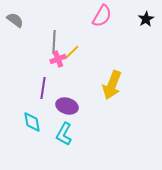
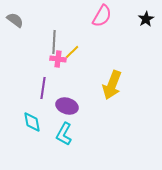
pink cross: rotated 28 degrees clockwise
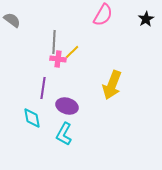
pink semicircle: moved 1 px right, 1 px up
gray semicircle: moved 3 px left
cyan diamond: moved 4 px up
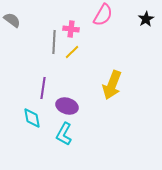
pink cross: moved 13 px right, 30 px up
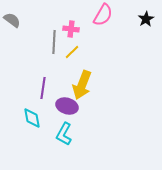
yellow arrow: moved 30 px left
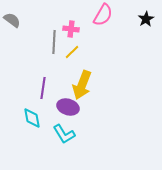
purple ellipse: moved 1 px right, 1 px down
cyan L-shape: rotated 60 degrees counterclockwise
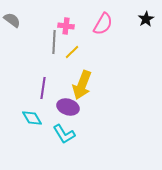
pink semicircle: moved 9 px down
pink cross: moved 5 px left, 3 px up
cyan diamond: rotated 20 degrees counterclockwise
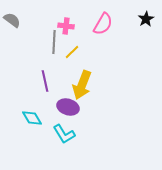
purple line: moved 2 px right, 7 px up; rotated 20 degrees counterclockwise
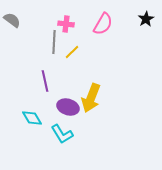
pink cross: moved 2 px up
yellow arrow: moved 9 px right, 13 px down
cyan L-shape: moved 2 px left
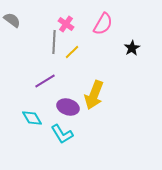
black star: moved 14 px left, 29 px down
pink cross: rotated 28 degrees clockwise
purple line: rotated 70 degrees clockwise
yellow arrow: moved 3 px right, 3 px up
